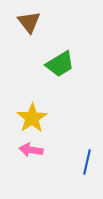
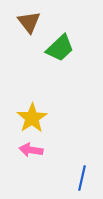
green trapezoid: moved 16 px up; rotated 12 degrees counterclockwise
blue line: moved 5 px left, 16 px down
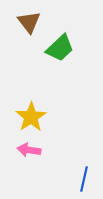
yellow star: moved 1 px left, 1 px up
pink arrow: moved 2 px left
blue line: moved 2 px right, 1 px down
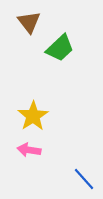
yellow star: moved 2 px right, 1 px up
blue line: rotated 55 degrees counterclockwise
